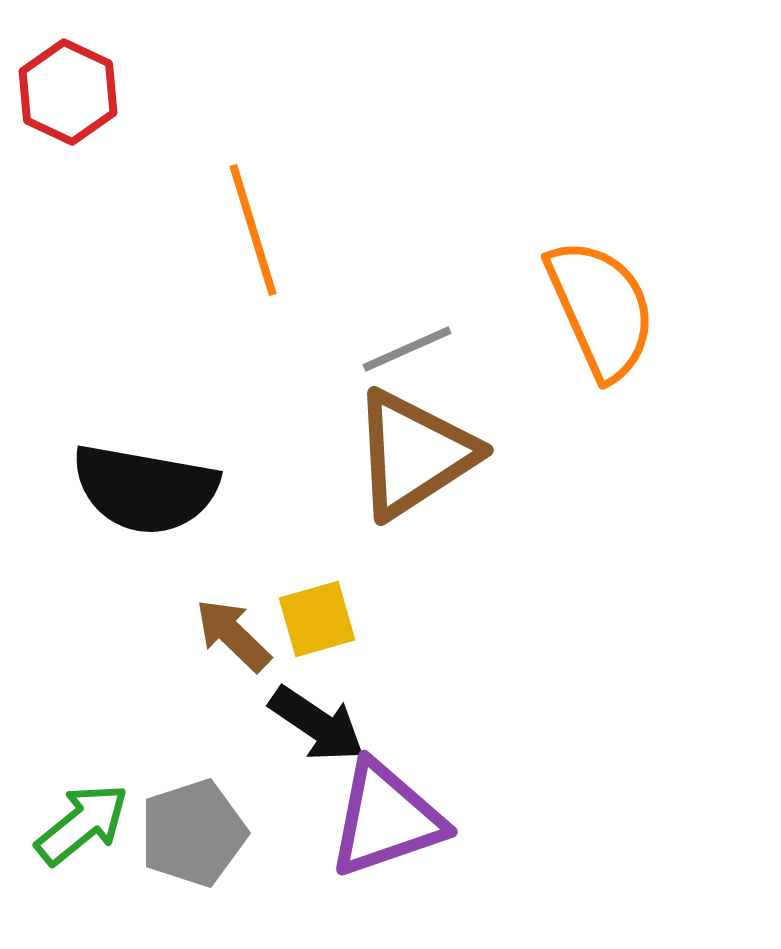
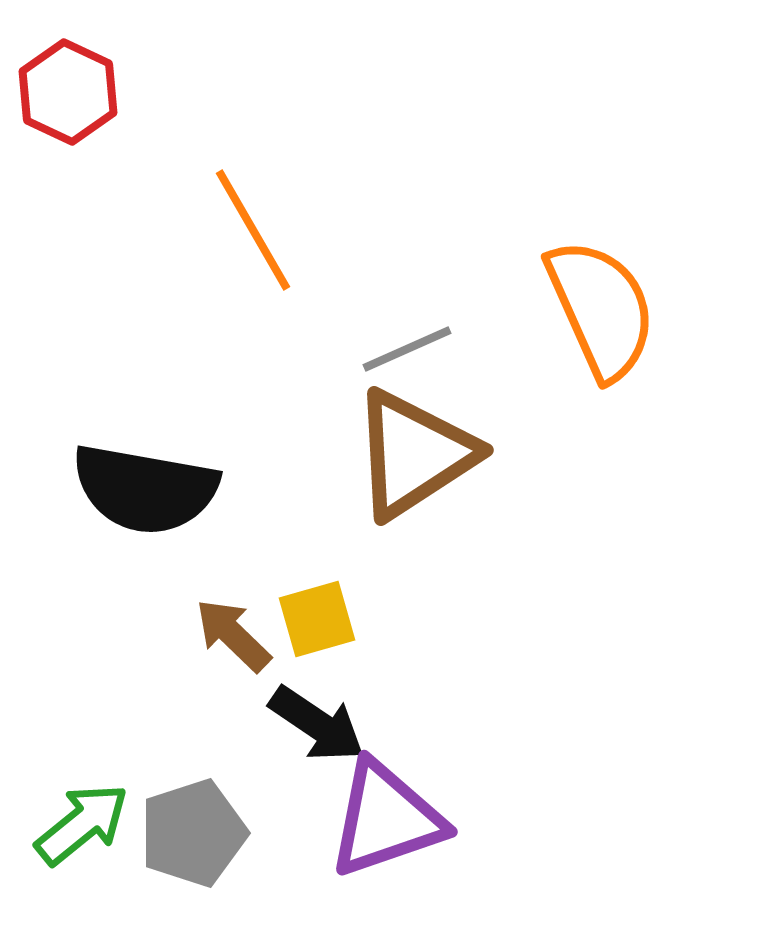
orange line: rotated 13 degrees counterclockwise
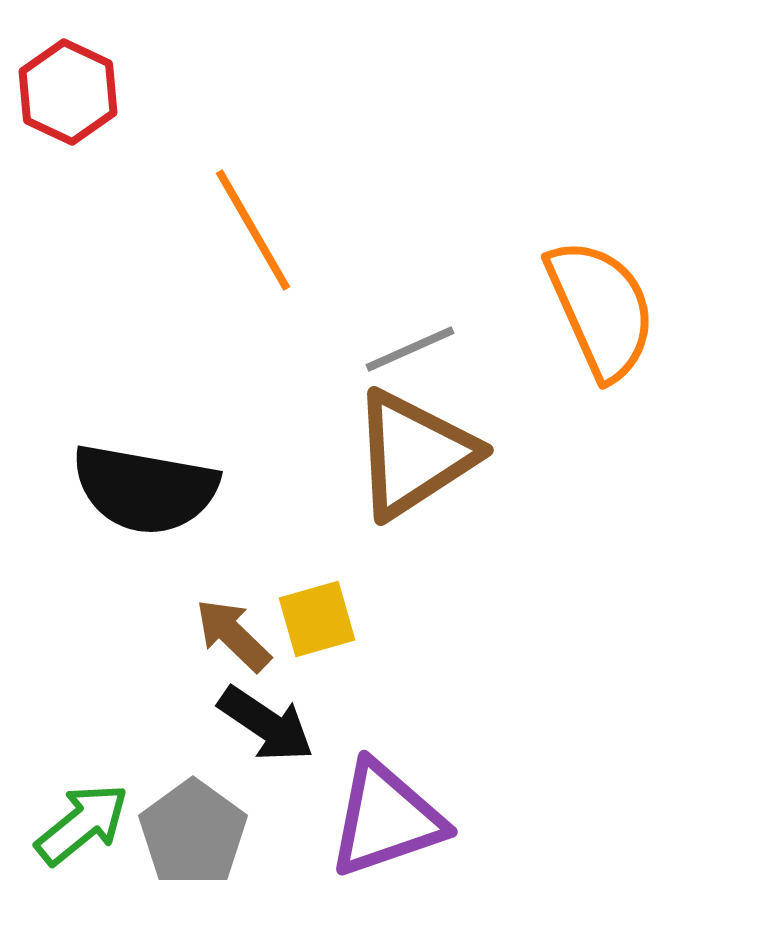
gray line: moved 3 px right
black arrow: moved 51 px left
gray pentagon: rotated 18 degrees counterclockwise
